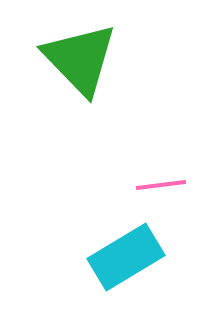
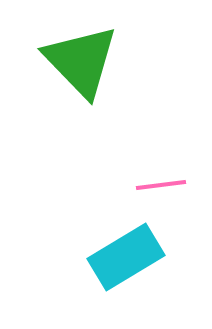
green triangle: moved 1 px right, 2 px down
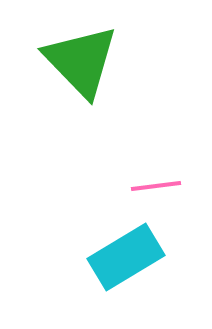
pink line: moved 5 px left, 1 px down
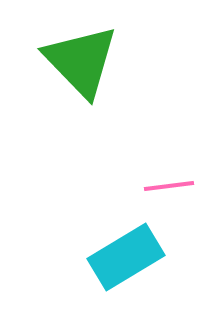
pink line: moved 13 px right
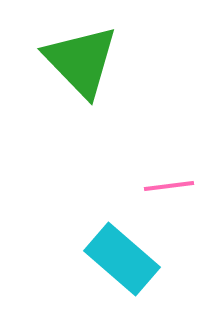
cyan rectangle: moved 4 px left, 2 px down; rotated 72 degrees clockwise
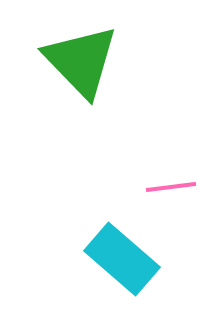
pink line: moved 2 px right, 1 px down
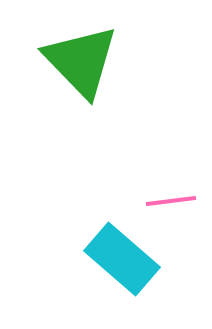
pink line: moved 14 px down
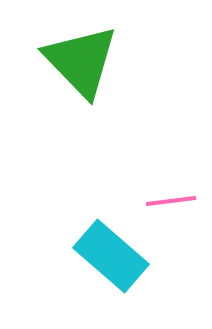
cyan rectangle: moved 11 px left, 3 px up
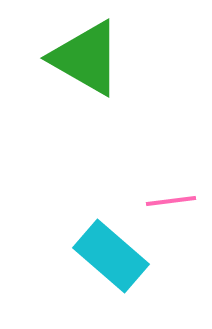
green triangle: moved 5 px right, 3 px up; rotated 16 degrees counterclockwise
